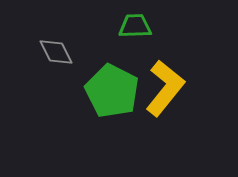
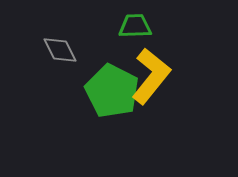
gray diamond: moved 4 px right, 2 px up
yellow L-shape: moved 14 px left, 12 px up
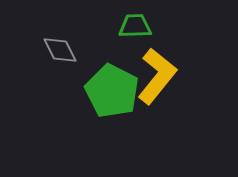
yellow L-shape: moved 6 px right
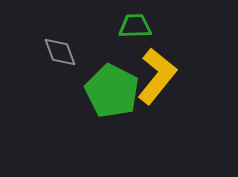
gray diamond: moved 2 px down; rotated 6 degrees clockwise
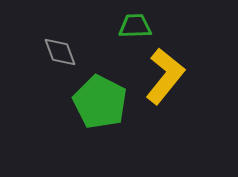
yellow L-shape: moved 8 px right
green pentagon: moved 12 px left, 11 px down
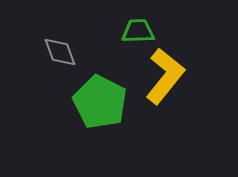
green trapezoid: moved 3 px right, 5 px down
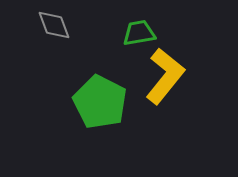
green trapezoid: moved 1 px right, 2 px down; rotated 8 degrees counterclockwise
gray diamond: moved 6 px left, 27 px up
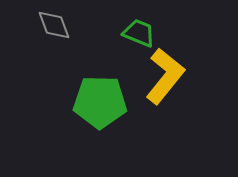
green trapezoid: rotated 32 degrees clockwise
green pentagon: rotated 26 degrees counterclockwise
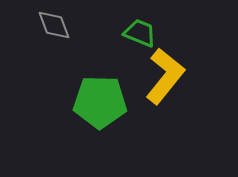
green trapezoid: moved 1 px right
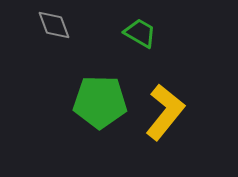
green trapezoid: rotated 8 degrees clockwise
yellow L-shape: moved 36 px down
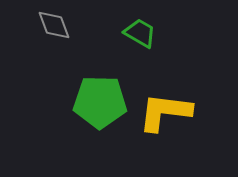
yellow L-shape: rotated 122 degrees counterclockwise
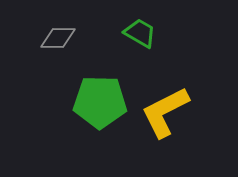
gray diamond: moved 4 px right, 13 px down; rotated 69 degrees counterclockwise
yellow L-shape: rotated 34 degrees counterclockwise
